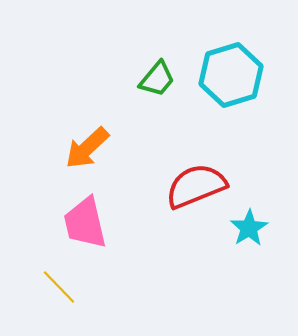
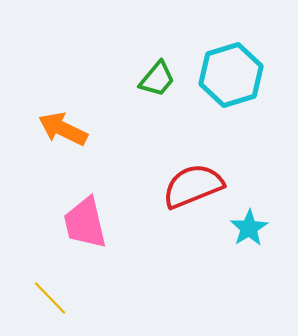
orange arrow: moved 24 px left, 19 px up; rotated 69 degrees clockwise
red semicircle: moved 3 px left
yellow line: moved 9 px left, 11 px down
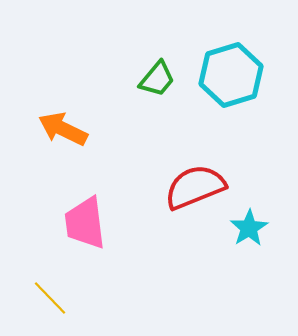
red semicircle: moved 2 px right, 1 px down
pink trapezoid: rotated 6 degrees clockwise
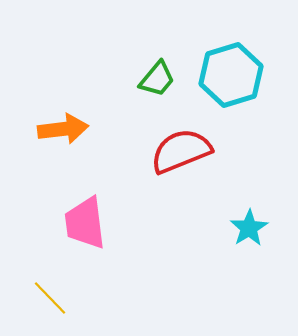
orange arrow: rotated 147 degrees clockwise
red semicircle: moved 14 px left, 36 px up
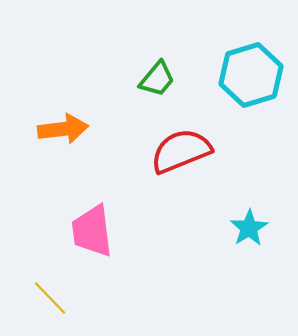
cyan hexagon: moved 20 px right
pink trapezoid: moved 7 px right, 8 px down
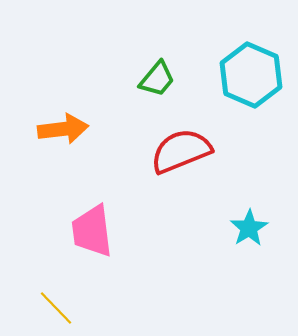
cyan hexagon: rotated 20 degrees counterclockwise
yellow line: moved 6 px right, 10 px down
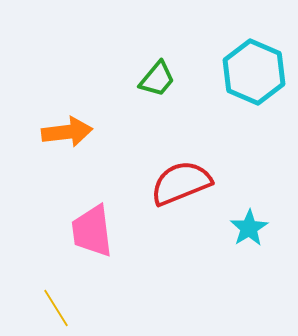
cyan hexagon: moved 3 px right, 3 px up
orange arrow: moved 4 px right, 3 px down
red semicircle: moved 32 px down
yellow line: rotated 12 degrees clockwise
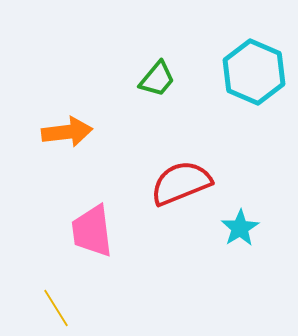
cyan star: moved 9 px left
